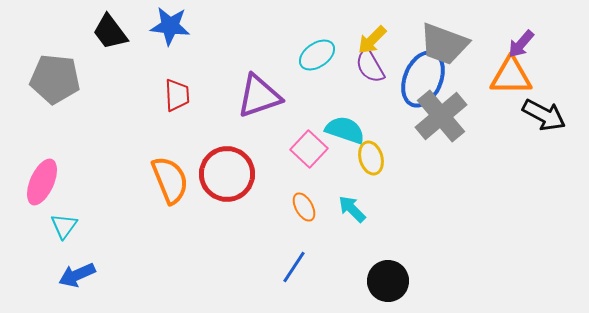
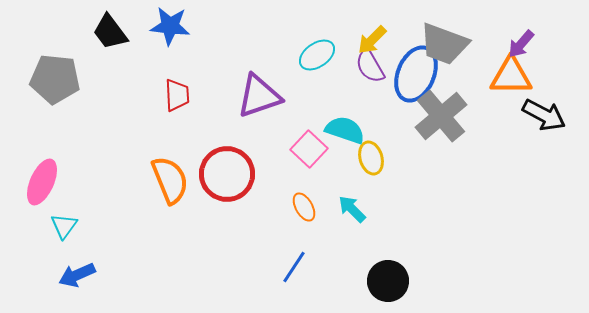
blue ellipse: moved 7 px left, 5 px up
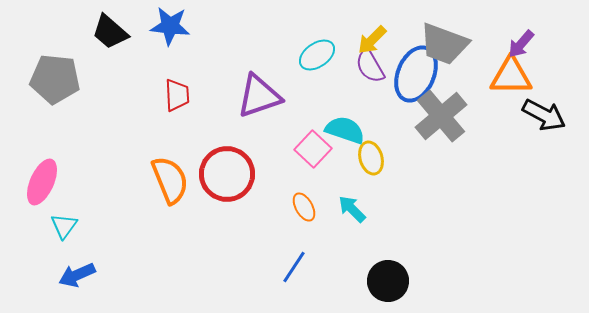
black trapezoid: rotated 12 degrees counterclockwise
pink square: moved 4 px right
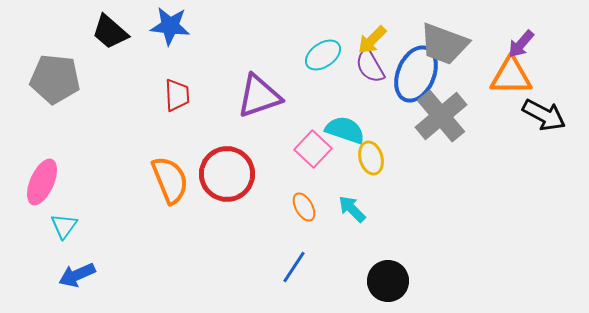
cyan ellipse: moved 6 px right
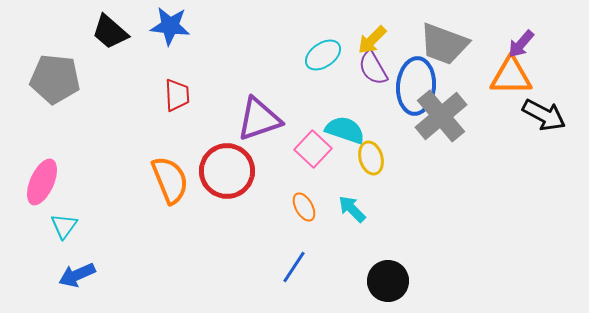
purple semicircle: moved 3 px right, 2 px down
blue ellipse: moved 12 px down; rotated 18 degrees counterclockwise
purple triangle: moved 23 px down
red circle: moved 3 px up
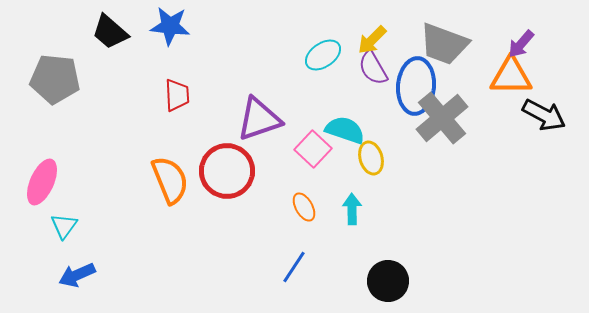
gray cross: moved 1 px right, 2 px down
cyan arrow: rotated 44 degrees clockwise
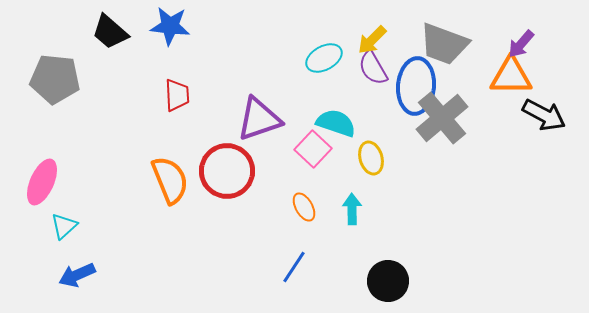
cyan ellipse: moved 1 px right, 3 px down; rotated 6 degrees clockwise
cyan semicircle: moved 9 px left, 7 px up
cyan triangle: rotated 12 degrees clockwise
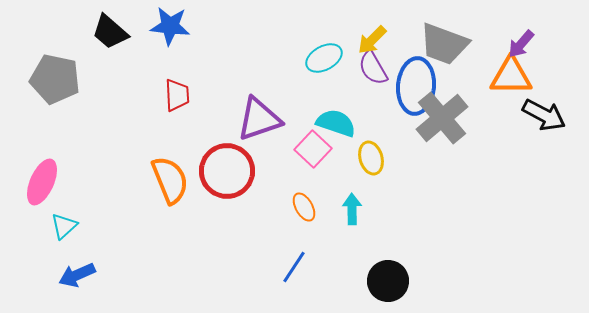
gray pentagon: rotated 6 degrees clockwise
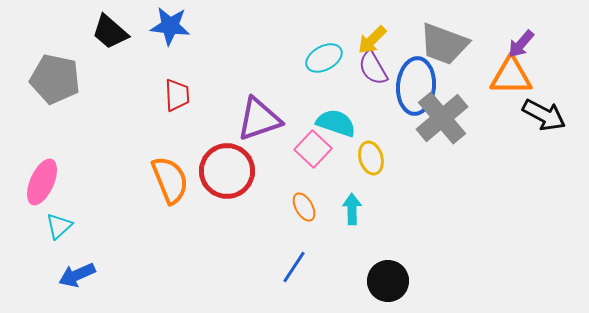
cyan triangle: moved 5 px left
